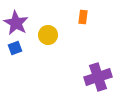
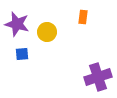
purple star: moved 1 px right, 1 px down; rotated 15 degrees counterclockwise
yellow circle: moved 1 px left, 3 px up
blue square: moved 7 px right, 6 px down; rotated 16 degrees clockwise
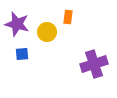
orange rectangle: moved 15 px left
purple cross: moved 4 px left, 13 px up
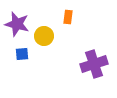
yellow circle: moved 3 px left, 4 px down
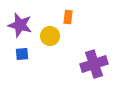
purple star: moved 3 px right, 1 px down
yellow circle: moved 6 px right
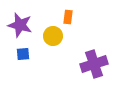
yellow circle: moved 3 px right
blue square: moved 1 px right
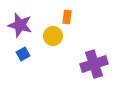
orange rectangle: moved 1 px left
blue square: rotated 24 degrees counterclockwise
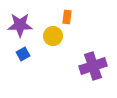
purple star: rotated 15 degrees counterclockwise
purple cross: moved 1 px left, 2 px down
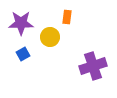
purple star: moved 1 px right, 2 px up
yellow circle: moved 3 px left, 1 px down
